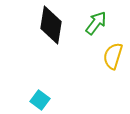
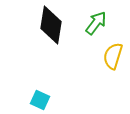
cyan square: rotated 12 degrees counterclockwise
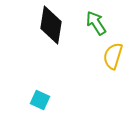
green arrow: rotated 70 degrees counterclockwise
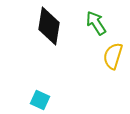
black diamond: moved 2 px left, 1 px down
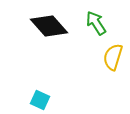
black diamond: rotated 51 degrees counterclockwise
yellow semicircle: moved 1 px down
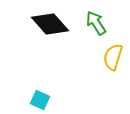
black diamond: moved 1 px right, 2 px up
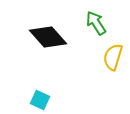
black diamond: moved 2 px left, 13 px down
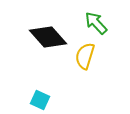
green arrow: rotated 10 degrees counterclockwise
yellow semicircle: moved 28 px left, 1 px up
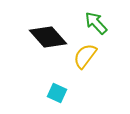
yellow semicircle: rotated 20 degrees clockwise
cyan square: moved 17 px right, 7 px up
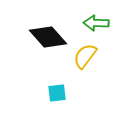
green arrow: rotated 45 degrees counterclockwise
cyan square: rotated 30 degrees counterclockwise
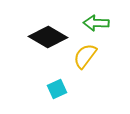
black diamond: rotated 18 degrees counterclockwise
cyan square: moved 4 px up; rotated 18 degrees counterclockwise
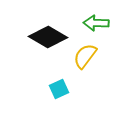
cyan square: moved 2 px right
